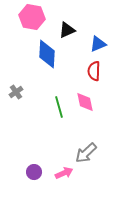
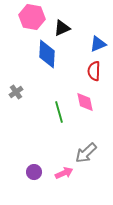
black triangle: moved 5 px left, 2 px up
green line: moved 5 px down
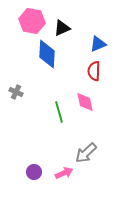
pink hexagon: moved 4 px down
gray cross: rotated 32 degrees counterclockwise
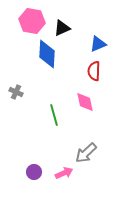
green line: moved 5 px left, 3 px down
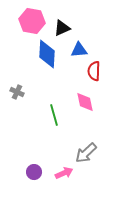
blue triangle: moved 19 px left, 6 px down; rotated 18 degrees clockwise
gray cross: moved 1 px right
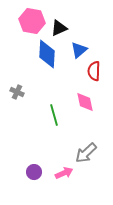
black triangle: moved 3 px left
blue triangle: rotated 36 degrees counterclockwise
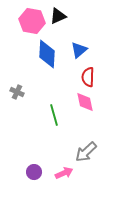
black triangle: moved 1 px left, 12 px up
red semicircle: moved 6 px left, 6 px down
gray arrow: moved 1 px up
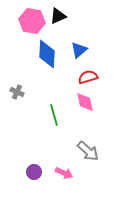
red semicircle: rotated 72 degrees clockwise
gray arrow: moved 2 px right, 1 px up; rotated 95 degrees counterclockwise
pink arrow: rotated 48 degrees clockwise
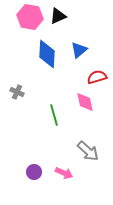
pink hexagon: moved 2 px left, 4 px up
red semicircle: moved 9 px right
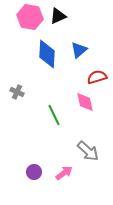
green line: rotated 10 degrees counterclockwise
pink arrow: rotated 60 degrees counterclockwise
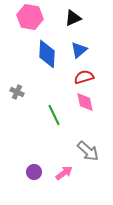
black triangle: moved 15 px right, 2 px down
red semicircle: moved 13 px left
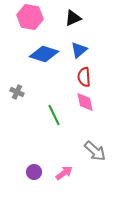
blue diamond: moved 3 px left; rotated 76 degrees counterclockwise
red semicircle: rotated 78 degrees counterclockwise
gray arrow: moved 7 px right
